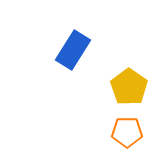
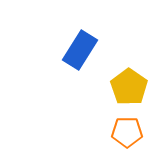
blue rectangle: moved 7 px right
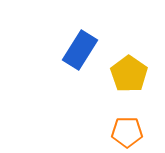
yellow pentagon: moved 13 px up
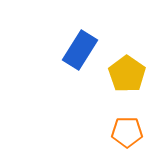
yellow pentagon: moved 2 px left
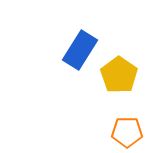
yellow pentagon: moved 8 px left, 1 px down
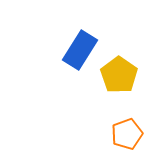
orange pentagon: moved 2 px down; rotated 20 degrees counterclockwise
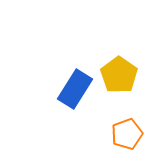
blue rectangle: moved 5 px left, 39 px down
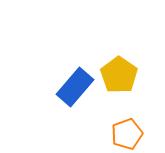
blue rectangle: moved 2 px up; rotated 9 degrees clockwise
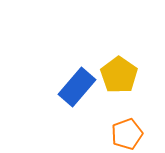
blue rectangle: moved 2 px right
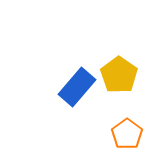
orange pentagon: rotated 16 degrees counterclockwise
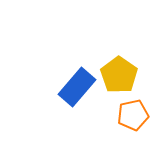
orange pentagon: moved 6 px right, 19 px up; rotated 24 degrees clockwise
